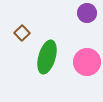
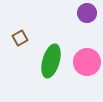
brown square: moved 2 px left, 5 px down; rotated 14 degrees clockwise
green ellipse: moved 4 px right, 4 px down
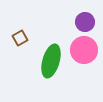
purple circle: moved 2 px left, 9 px down
pink circle: moved 3 px left, 12 px up
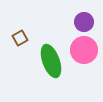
purple circle: moved 1 px left
green ellipse: rotated 36 degrees counterclockwise
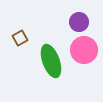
purple circle: moved 5 px left
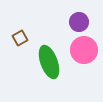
green ellipse: moved 2 px left, 1 px down
